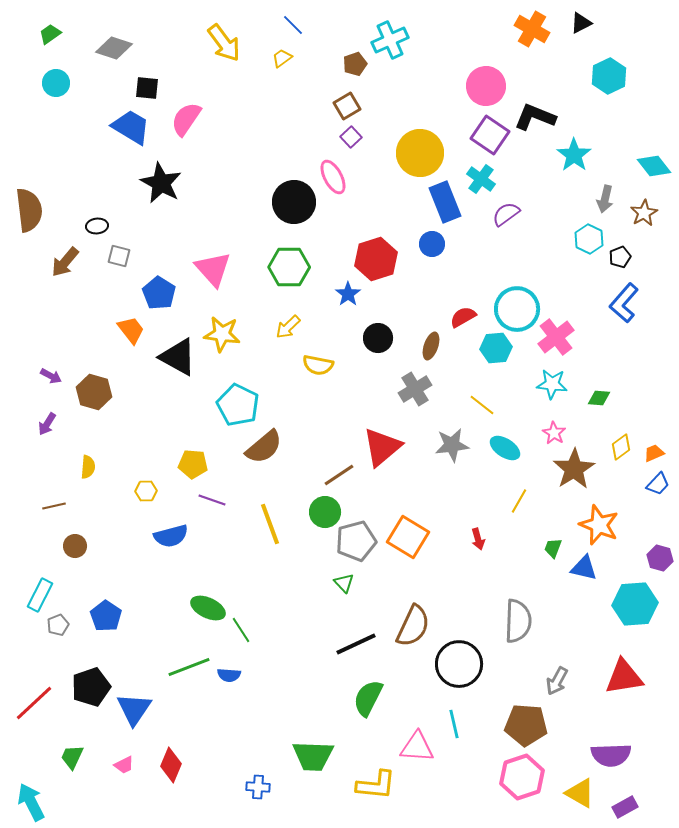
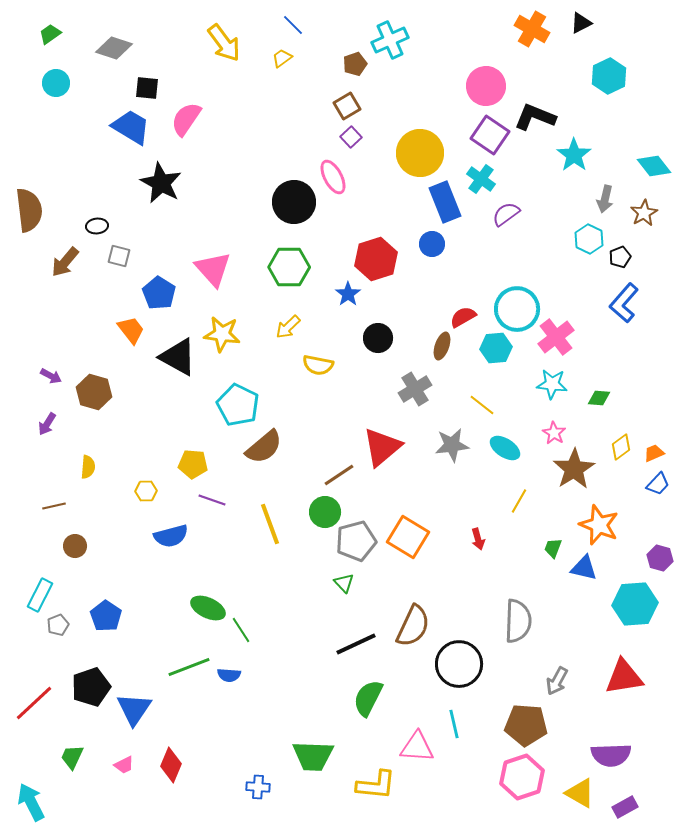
brown ellipse at (431, 346): moved 11 px right
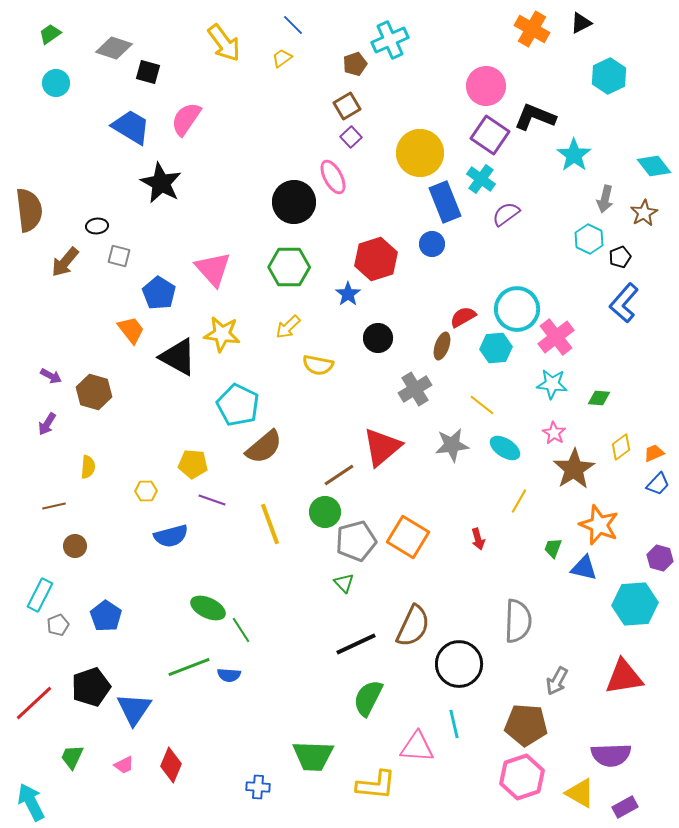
black square at (147, 88): moved 1 px right, 16 px up; rotated 10 degrees clockwise
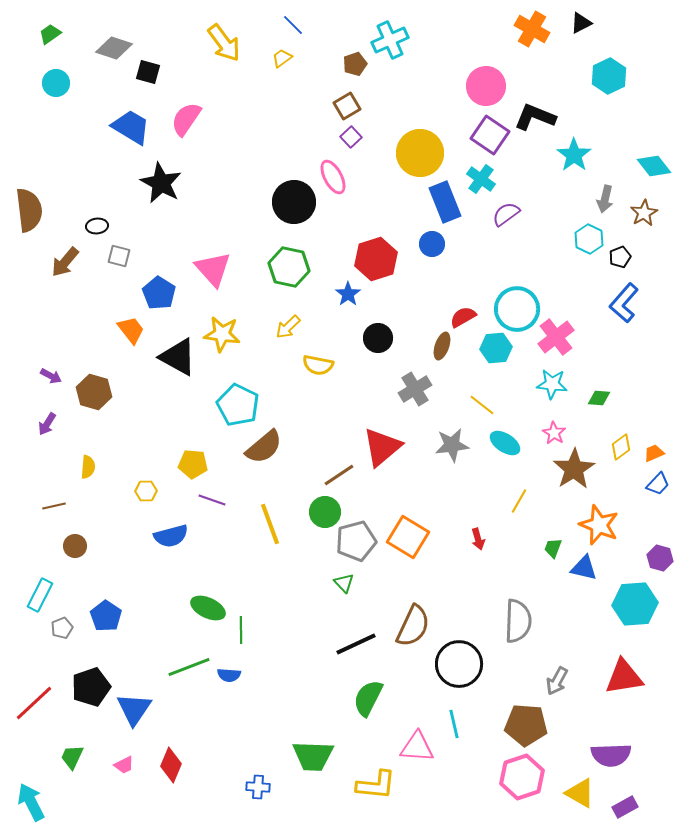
green hexagon at (289, 267): rotated 12 degrees clockwise
cyan ellipse at (505, 448): moved 5 px up
gray pentagon at (58, 625): moved 4 px right, 3 px down
green line at (241, 630): rotated 32 degrees clockwise
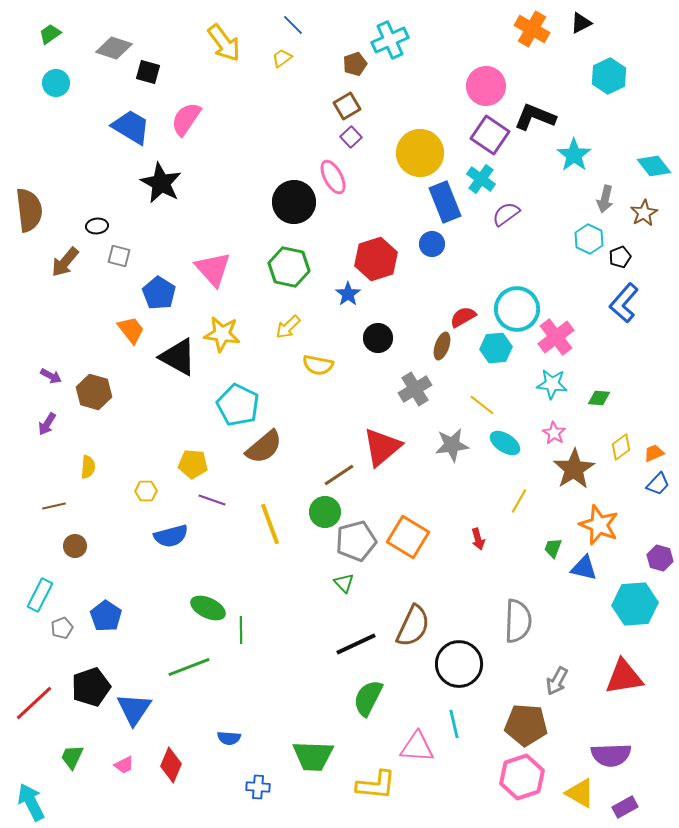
blue semicircle at (229, 675): moved 63 px down
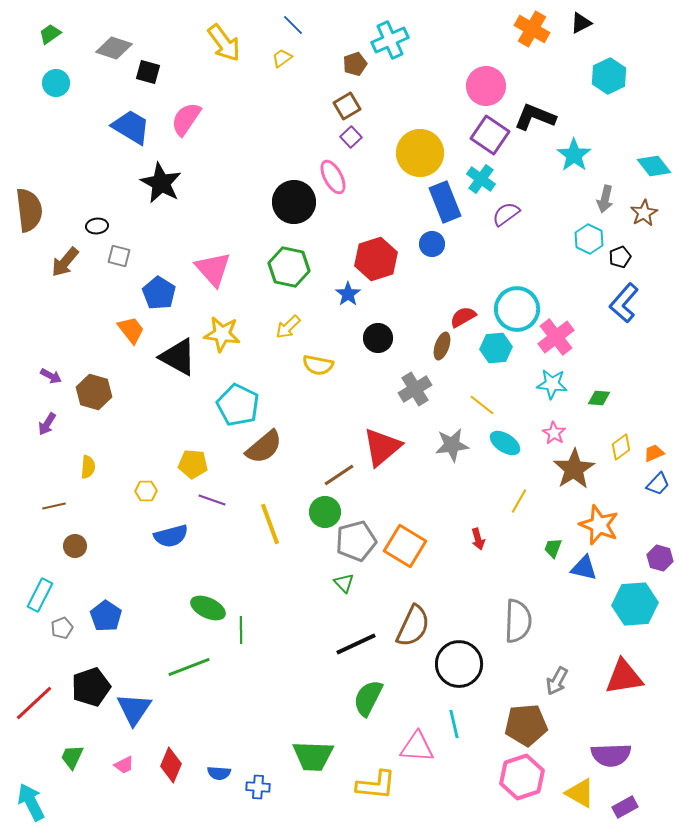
orange square at (408, 537): moved 3 px left, 9 px down
brown pentagon at (526, 725): rotated 9 degrees counterclockwise
blue semicircle at (229, 738): moved 10 px left, 35 px down
